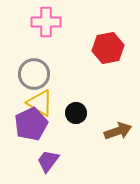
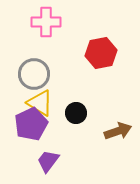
red hexagon: moved 7 px left, 5 px down
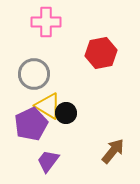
yellow triangle: moved 8 px right, 3 px down
black circle: moved 10 px left
brown arrow: moved 5 px left, 20 px down; rotated 32 degrees counterclockwise
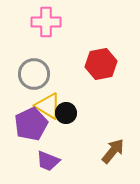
red hexagon: moved 11 px down
purple trapezoid: rotated 105 degrees counterclockwise
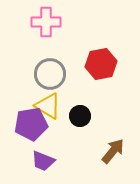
gray circle: moved 16 px right
black circle: moved 14 px right, 3 px down
purple pentagon: rotated 16 degrees clockwise
purple trapezoid: moved 5 px left
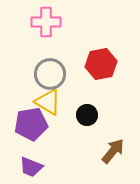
yellow triangle: moved 4 px up
black circle: moved 7 px right, 1 px up
purple trapezoid: moved 12 px left, 6 px down
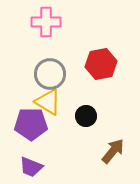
black circle: moved 1 px left, 1 px down
purple pentagon: rotated 8 degrees clockwise
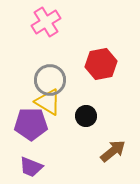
pink cross: rotated 32 degrees counterclockwise
gray circle: moved 6 px down
brown arrow: rotated 12 degrees clockwise
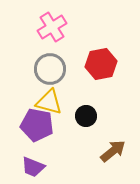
pink cross: moved 6 px right, 5 px down
gray circle: moved 11 px up
yellow triangle: moved 1 px right; rotated 16 degrees counterclockwise
purple pentagon: moved 6 px right, 1 px down; rotated 12 degrees clockwise
purple trapezoid: moved 2 px right
